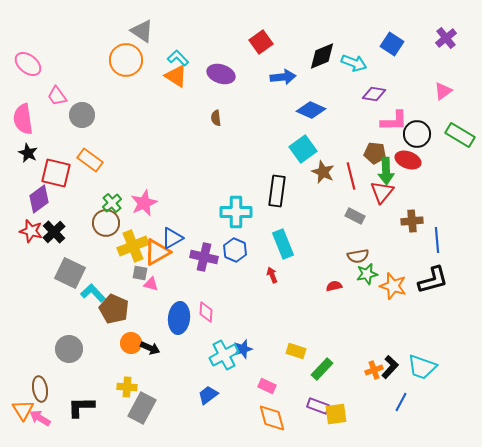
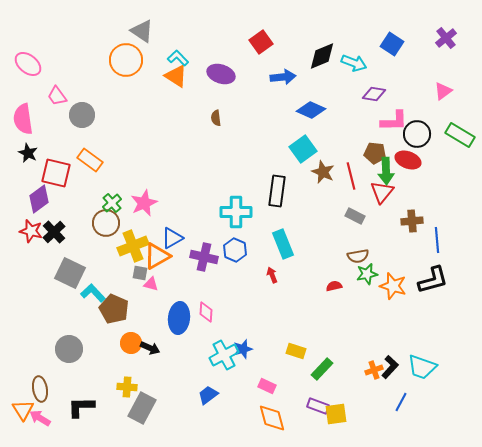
orange triangle at (157, 252): moved 4 px down
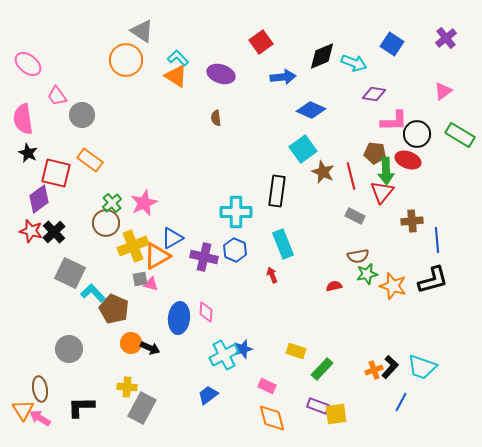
gray square at (140, 273): moved 6 px down; rotated 21 degrees counterclockwise
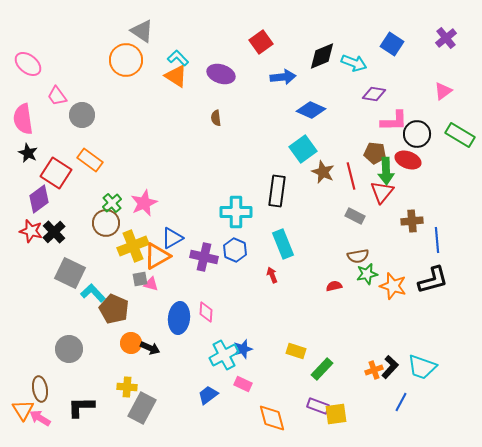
red square at (56, 173): rotated 20 degrees clockwise
pink rectangle at (267, 386): moved 24 px left, 2 px up
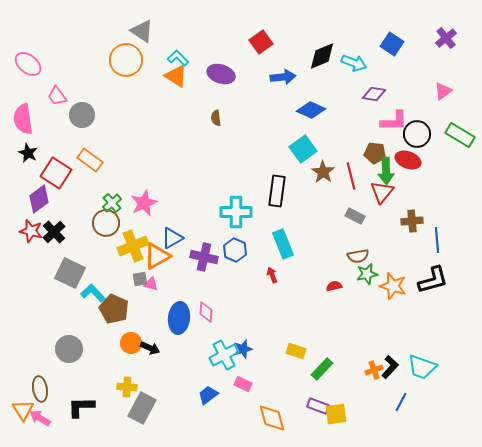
brown star at (323, 172): rotated 10 degrees clockwise
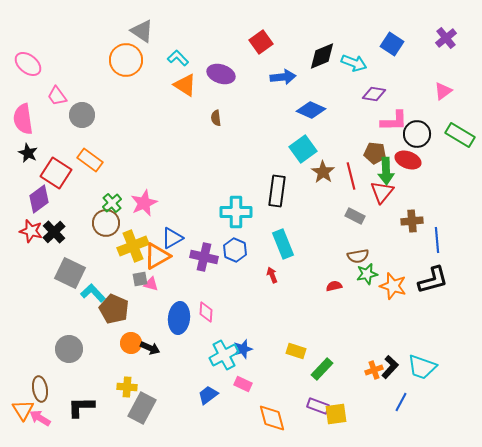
orange triangle at (176, 76): moved 9 px right, 9 px down
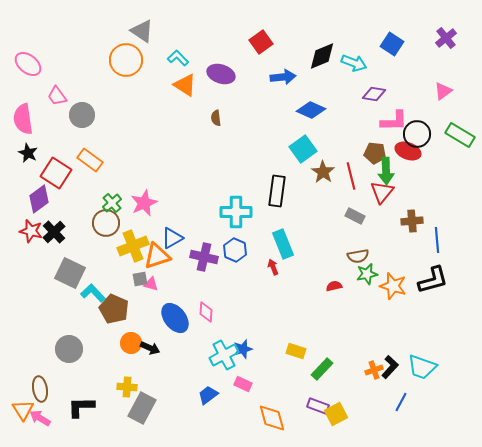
red ellipse at (408, 160): moved 9 px up
orange triangle at (157, 256): rotated 12 degrees clockwise
red arrow at (272, 275): moved 1 px right, 8 px up
blue ellipse at (179, 318): moved 4 px left; rotated 44 degrees counterclockwise
yellow square at (336, 414): rotated 20 degrees counterclockwise
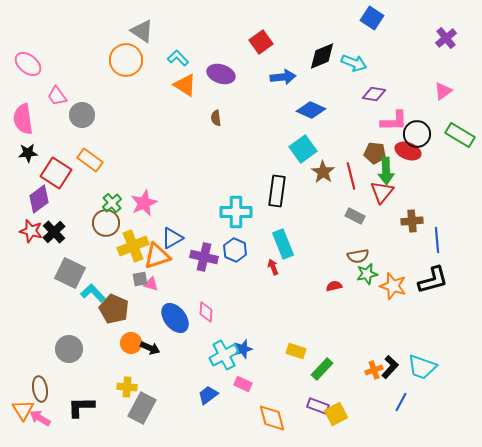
blue square at (392, 44): moved 20 px left, 26 px up
black star at (28, 153): rotated 30 degrees counterclockwise
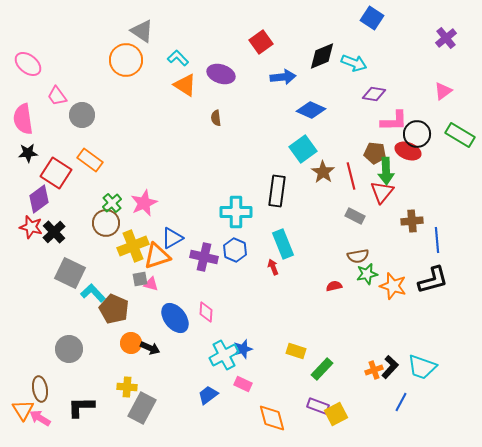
red star at (31, 231): moved 4 px up
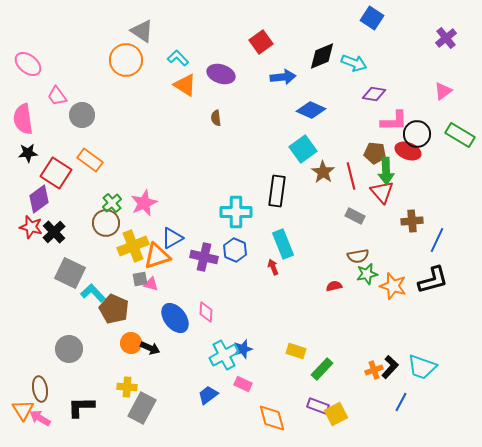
red triangle at (382, 192): rotated 20 degrees counterclockwise
blue line at (437, 240): rotated 30 degrees clockwise
